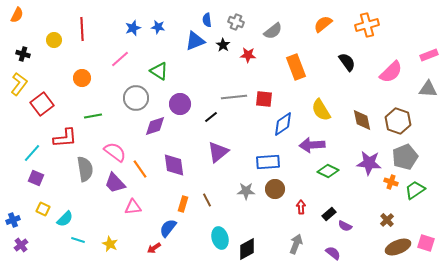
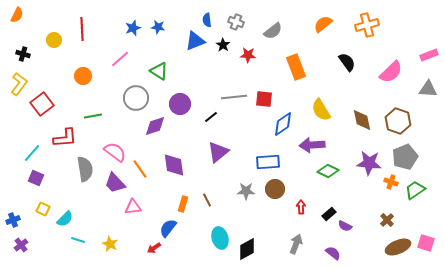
orange circle at (82, 78): moved 1 px right, 2 px up
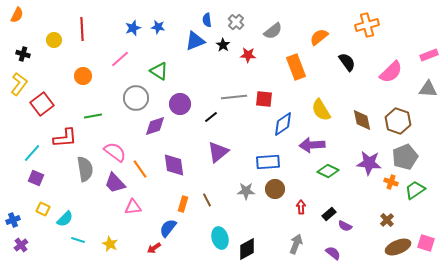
gray cross at (236, 22): rotated 21 degrees clockwise
orange semicircle at (323, 24): moved 4 px left, 13 px down
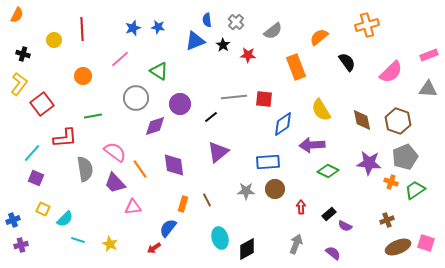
brown cross at (387, 220): rotated 24 degrees clockwise
purple cross at (21, 245): rotated 24 degrees clockwise
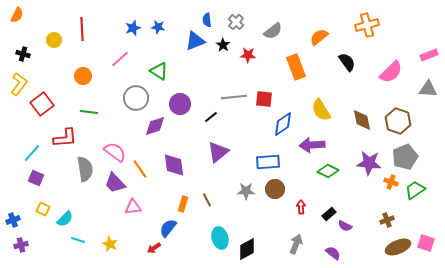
green line at (93, 116): moved 4 px left, 4 px up; rotated 18 degrees clockwise
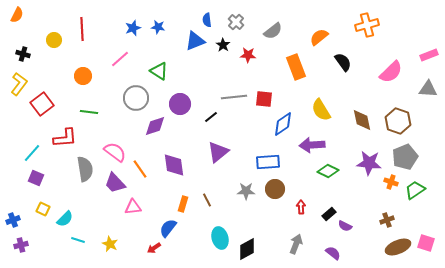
black semicircle at (347, 62): moved 4 px left
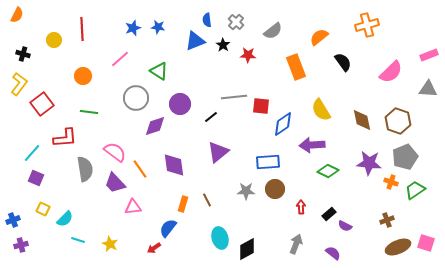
red square at (264, 99): moved 3 px left, 7 px down
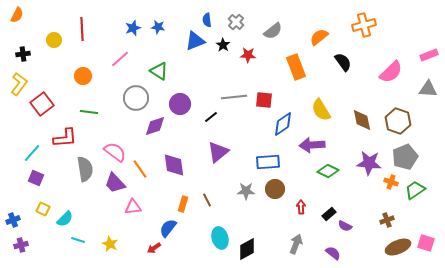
orange cross at (367, 25): moved 3 px left
black cross at (23, 54): rotated 24 degrees counterclockwise
red square at (261, 106): moved 3 px right, 6 px up
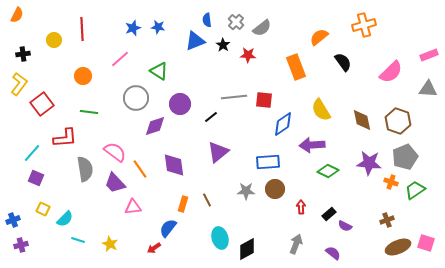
gray semicircle at (273, 31): moved 11 px left, 3 px up
